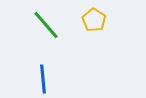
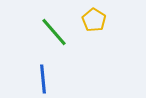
green line: moved 8 px right, 7 px down
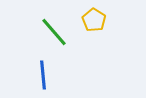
blue line: moved 4 px up
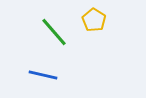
blue line: rotated 72 degrees counterclockwise
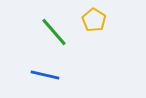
blue line: moved 2 px right
